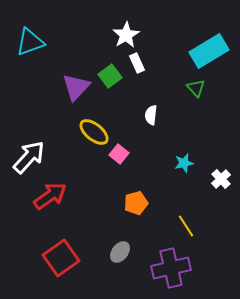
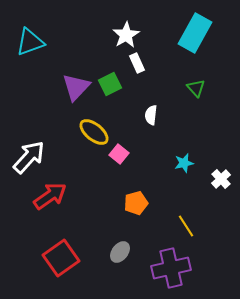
cyan rectangle: moved 14 px left, 18 px up; rotated 30 degrees counterclockwise
green square: moved 8 px down; rotated 10 degrees clockwise
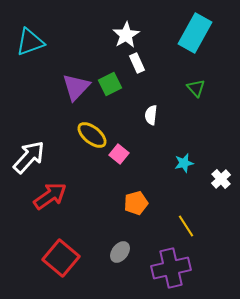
yellow ellipse: moved 2 px left, 3 px down
red square: rotated 15 degrees counterclockwise
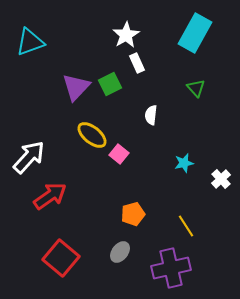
orange pentagon: moved 3 px left, 11 px down
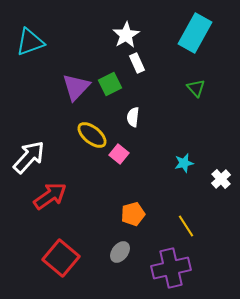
white semicircle: moved 18 px left, 2 px down
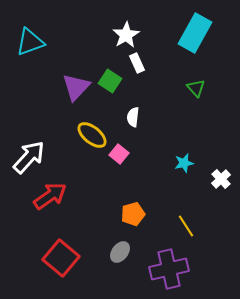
green square: moved 3 px up; rotated 30 degrees counterclockwise
purple cross: moved 2 px left, 1 px down
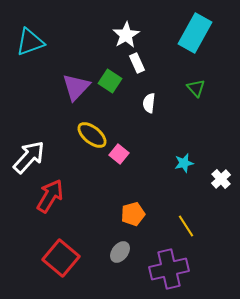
white semicircle: moved 16 px right, 14 px up
red arrow: rotated 24 degrees counterclockwise
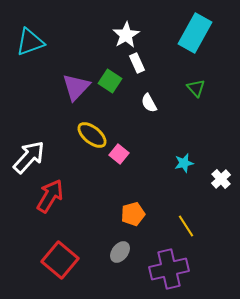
white semicircle: rotated 36 degrees counterclockwise
red square: moved 1 px left, 2 px down
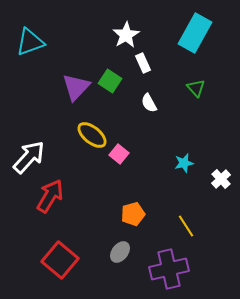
white rectangle: moved 6 px right
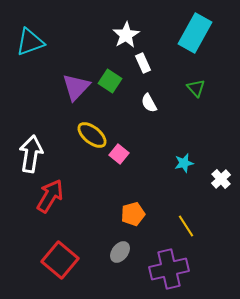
white arrow: moved 2 px right, 3 px up; rotated 33 degrees counterclockwise
